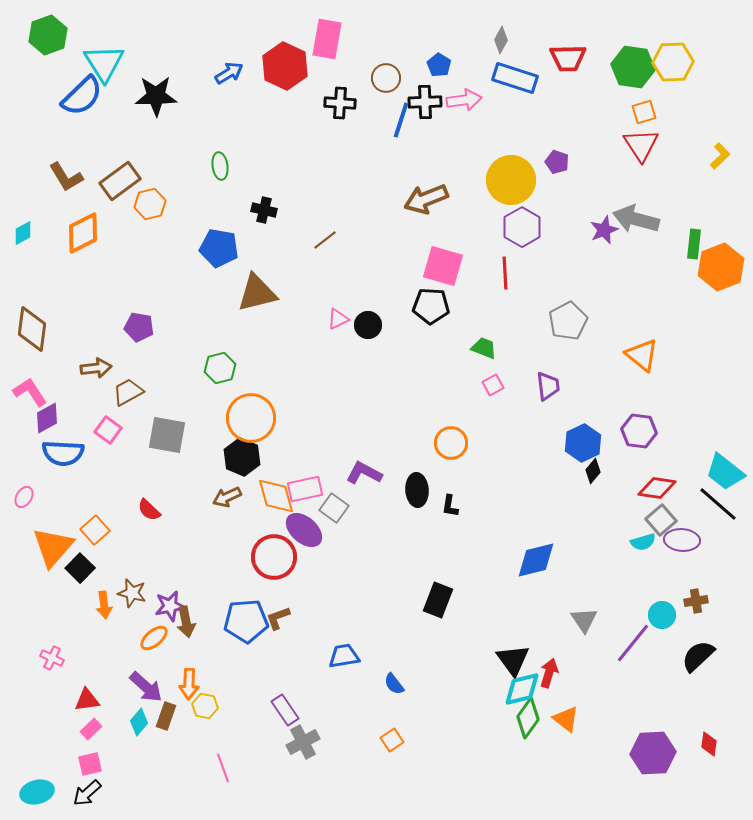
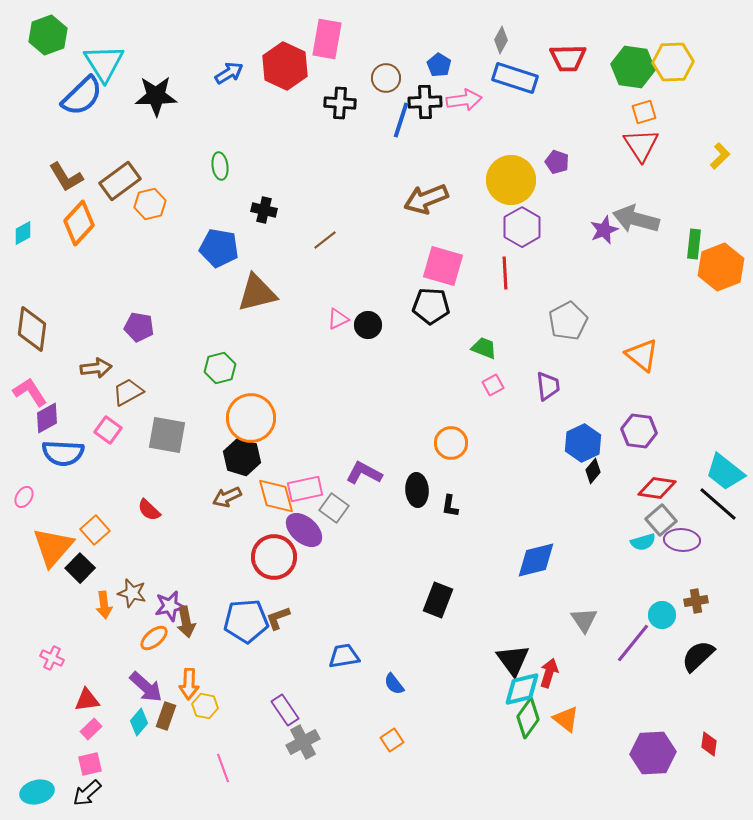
orange diamond at (83, 233): moved 4 px left, 10 px up; rotated 21 degrees counterclockwise
black hexagon at (242, 457): rotated 6 degrees counterclockwise
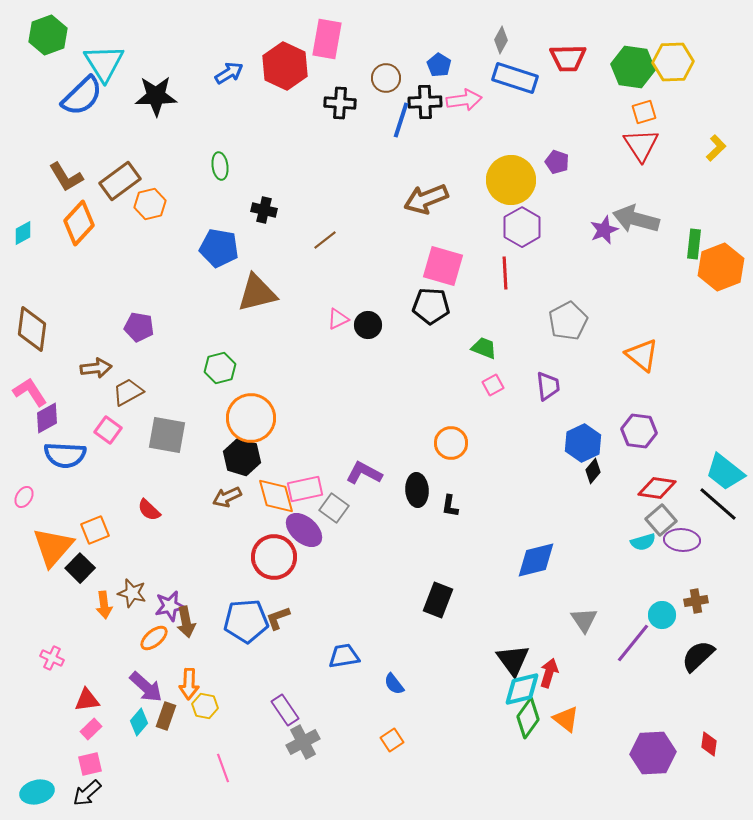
yellow L-shape at (720, 156): moved 4 px left, 8 px up
blue semicircle at (63, 453): moved 2 px right, 2 px down
orange square at (95, 530): rotated 20 degrees clockwise
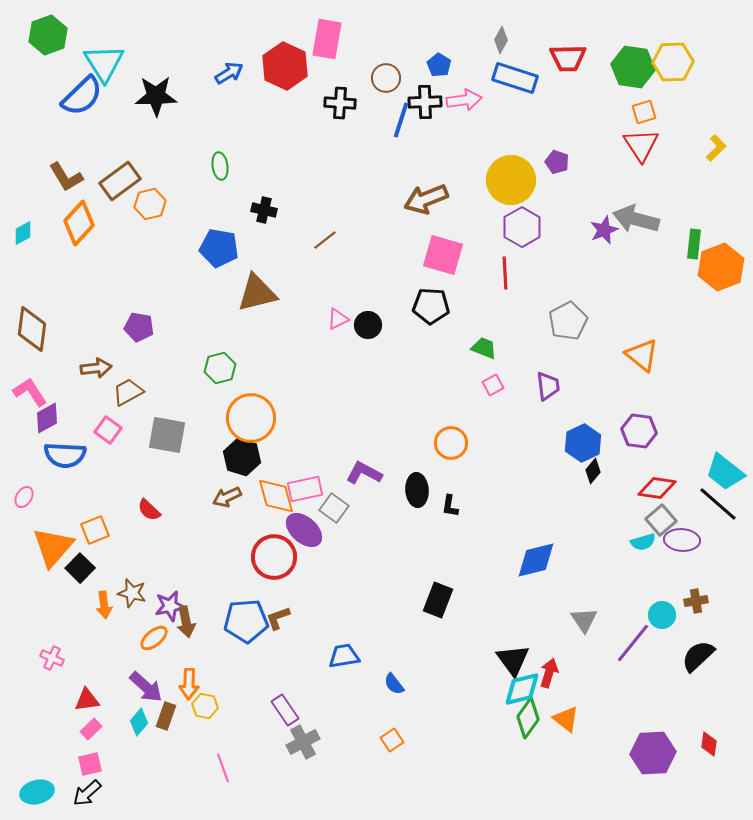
pink square at (443, 266): moved 11 px up
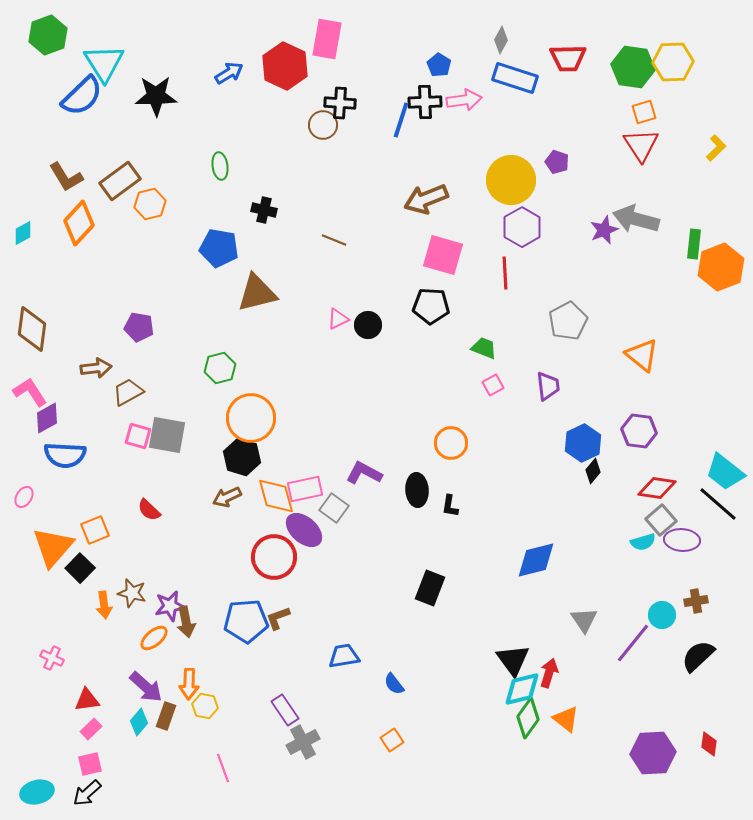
brown circle at (386, 78): moved 63 px left, 47 px down
brown line at (325, 240): moved 9 px right; rotated 60 degrees clockwise
pink square at (108, 430): moved 30 px right, 6 px down; rotated 20 degrees counterclockwise
black rectangle at (438, 600): moved 8 px left, 12 px up
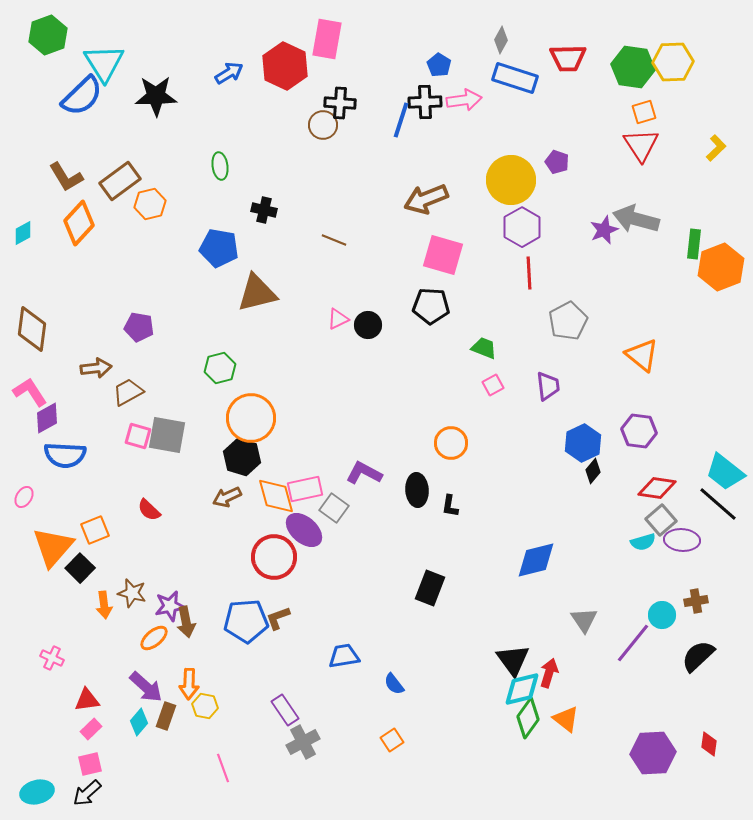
red line at (505, 273): moved 24 px right
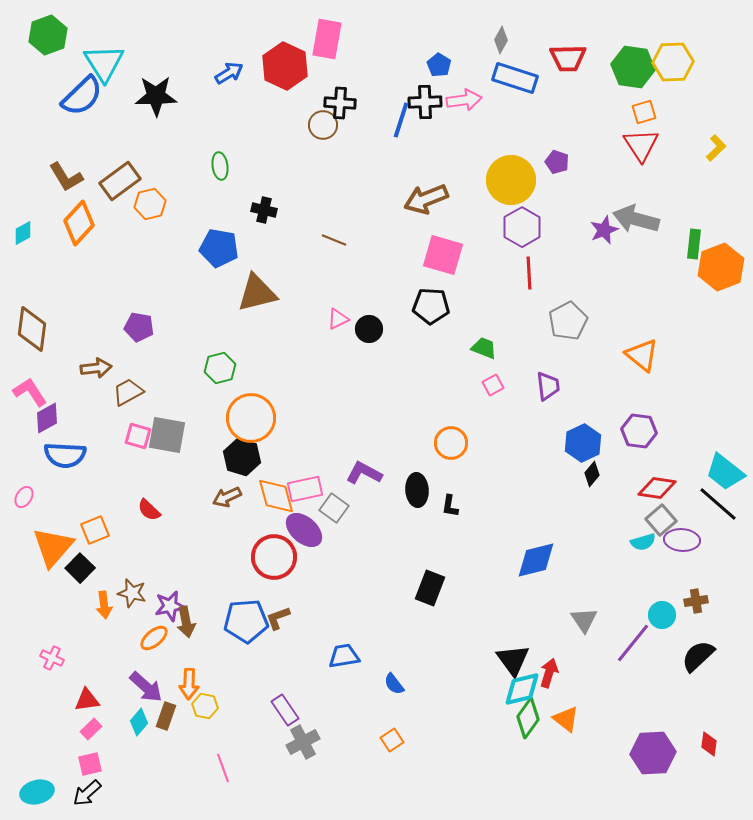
black circle at (368, 325): moved 1 px right, 4 px down
black diamond at (593, 471): moved 1 px left, 3 px down
